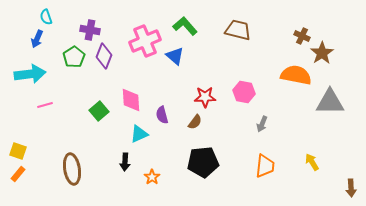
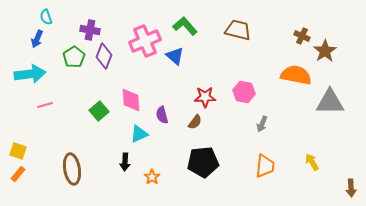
brown star: moved 3 px right, 2 px up
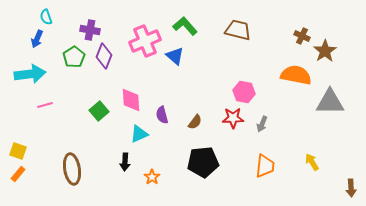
red star: moved 28 px right, 21 px down
